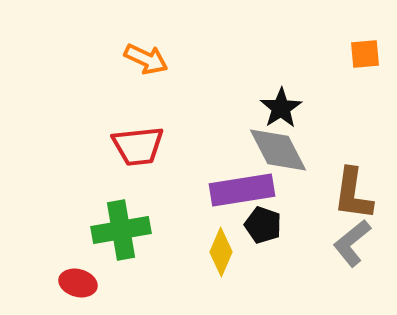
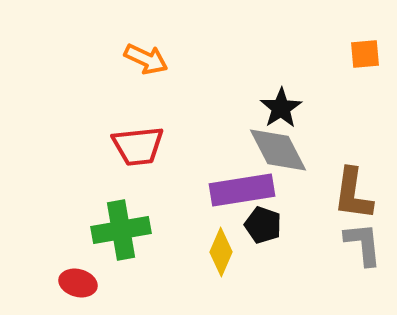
gray L-shape: moved 11 px right, 1 px down; rotated 123 degrees clockwise
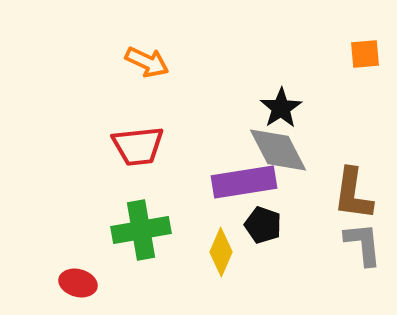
orange arrow: moved 1 px right, 3 px down
purple rectangle: moved 2 px right, 8 px up
green cross: moved 20 px right
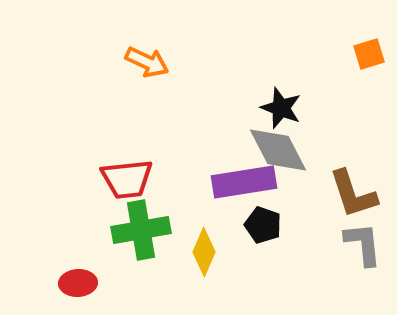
orange square: moved 4 px right; rotated 12 degrees counterclockwise
black star: rotated 18 degrees counterclockwise
red trapezoid: moved 11 px left, 33 px down
brown L-shape: rotated 26 degrees counterclockwise
yellow diamond: moved 17 px left
red ellipse: rotated 18 degrees counterclockwise
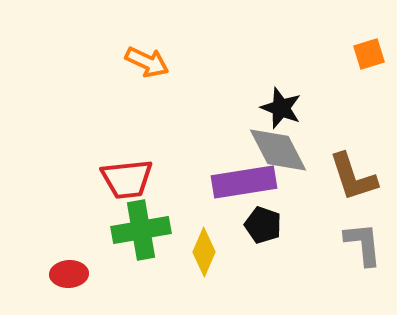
brown L-shape: moved 17 px up
red ellipse: moved 9 px left, 9 px up
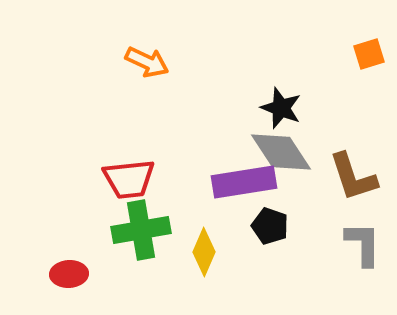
gray diamond: moved 3 px right, 2 px down; rotated 6 degrees counterclockwise
red trapezoid: moved 2 px right
black pentagon: moved 7 px right, 1 px down
gray L-shape: rotated 6 degrees clockwise
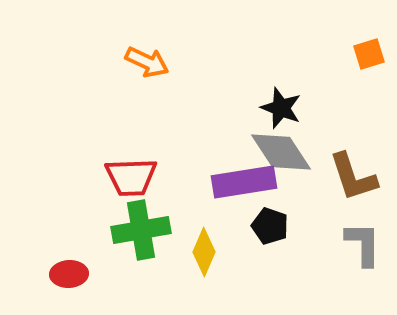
red trapezoid: moved 2 px right, 2 px up; rotated 4 degrees clockwise
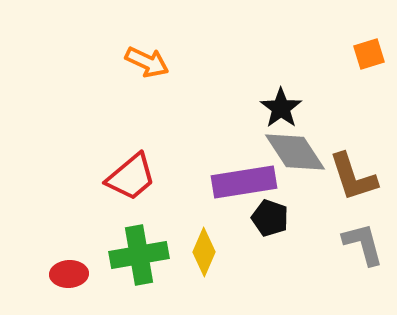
black star: rotated 15 degrees clockwise
gray diamond: moved 14 px right
red trapezoid: rotated 38 degrees counterclockwise
black pentagon: moved 8 px up
green cross: moved 2 px left, 25 px down
gray L-shape: rotated 15 degrees counterclockwise
